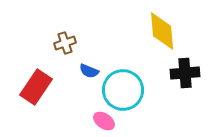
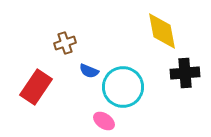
yellow diamond: rotated 6 degrees counterclockwise
cyan circle: moved 3 px up
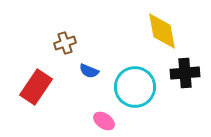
cyan circle: moved 12 px right
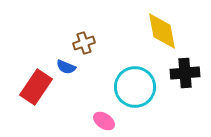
brown cross: moved 19 px right
blue semicircle: moved 23 px left, 4 px up
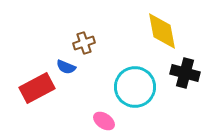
black cross: rotated 20 degrees clockwise
red rectangle: moved 1 px right, 1 px down; rotated 28 degrees clockwise
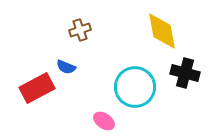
brown cross: moved 4 px left, 13 px up
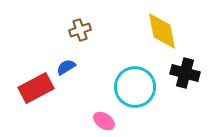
blue semicircle: rotated 126 degrees clockwise
red rectangle: moved 1 px left
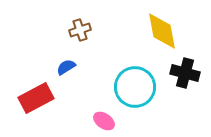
red rectangle: moved 10 px down
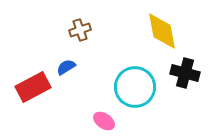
red rectangle: moved 3 px left, 11 px up
